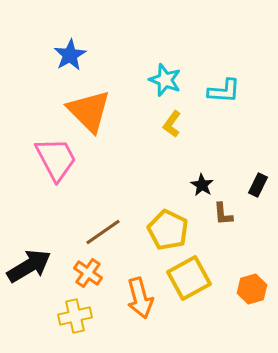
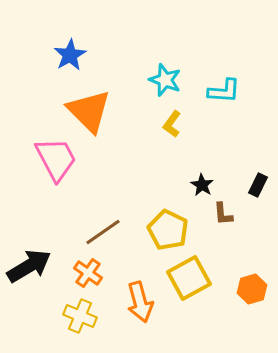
orange arrow: moved 4 px down
yellow cross: moved 5 px right; rotated 36 degrees clockwise
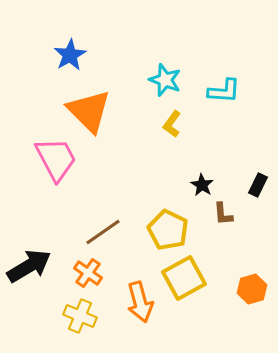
yellow square: moved 5 px left
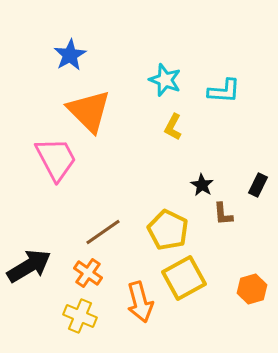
yellow L-shape: moved 1 px right, 3 px down; rotated 8 degrees counterclockwise
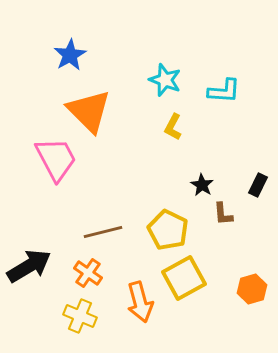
brown line: rotated 21 degrees clockwise
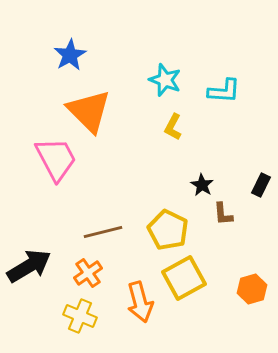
black rectangle: moved 3 px right
orange cross: rotated 20 degrees clockwise
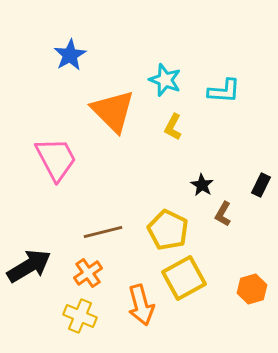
orange triangle: moved 24 px right
brown L-shape: rotated 35 degrees clockwise
orange arrow: moved 1 px right, 3 px down
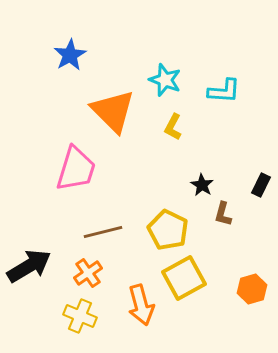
pink trapezoid: moved 20 px right, 10 px down; rotated 45 degrees clockwise
brown L-shape: rotated 15 degrees counterclockwise
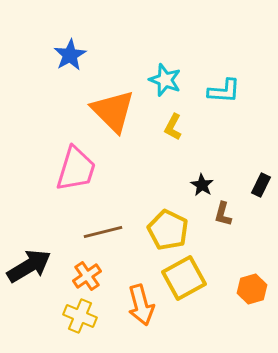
orange cross: moved 1 px left, 3 px down
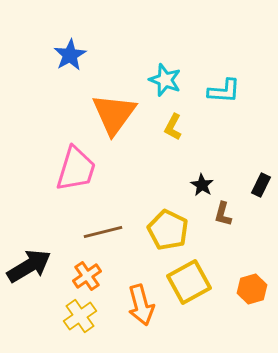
orange triangle: moved 1 px right, 3 px down; rotated 21 degrees clockwise
yellow square: moved 5 px right, 4 px down
yellow cross: rotated 32 degrees clockwise
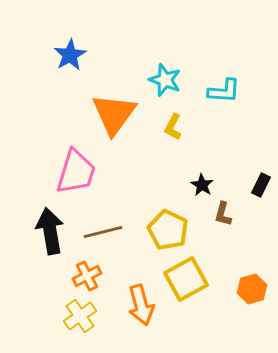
pink trapezoid: moved 3 px down
black arrow: moved 21 px right, 35 px up; rotated 69 degrees counterclockwise
orange cross: rotated 8 degrees clockwise
yellow square: moved 3 px left, 3 px up
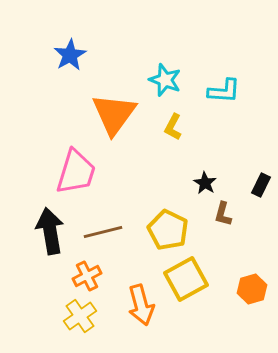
black star: moved 3 px right, 2 px up
